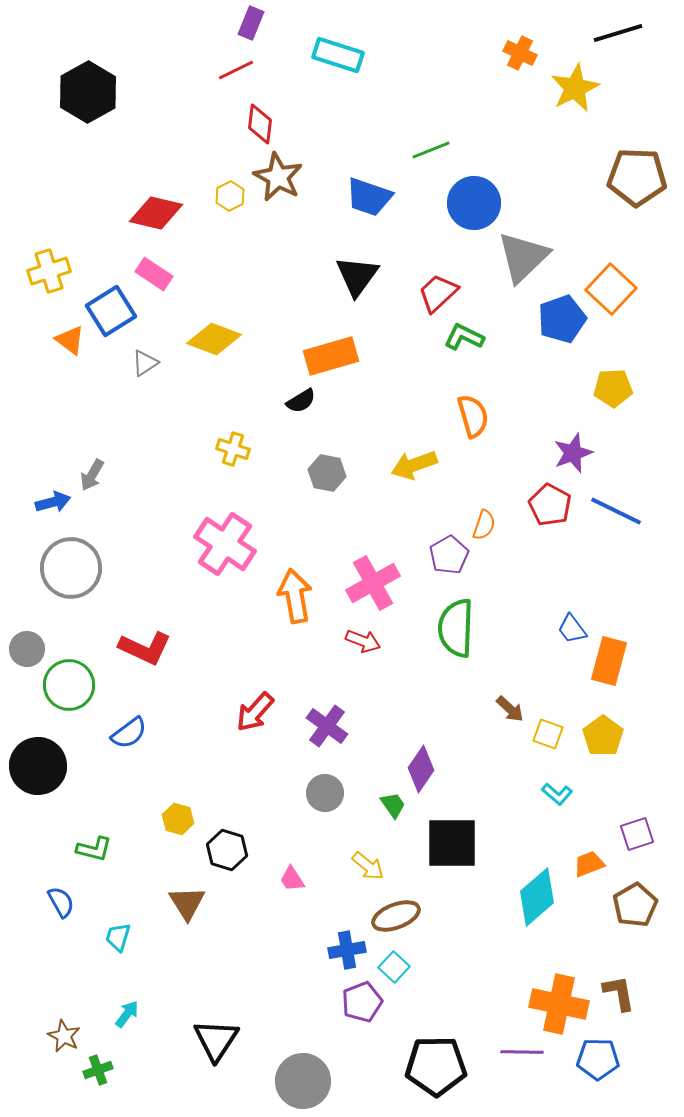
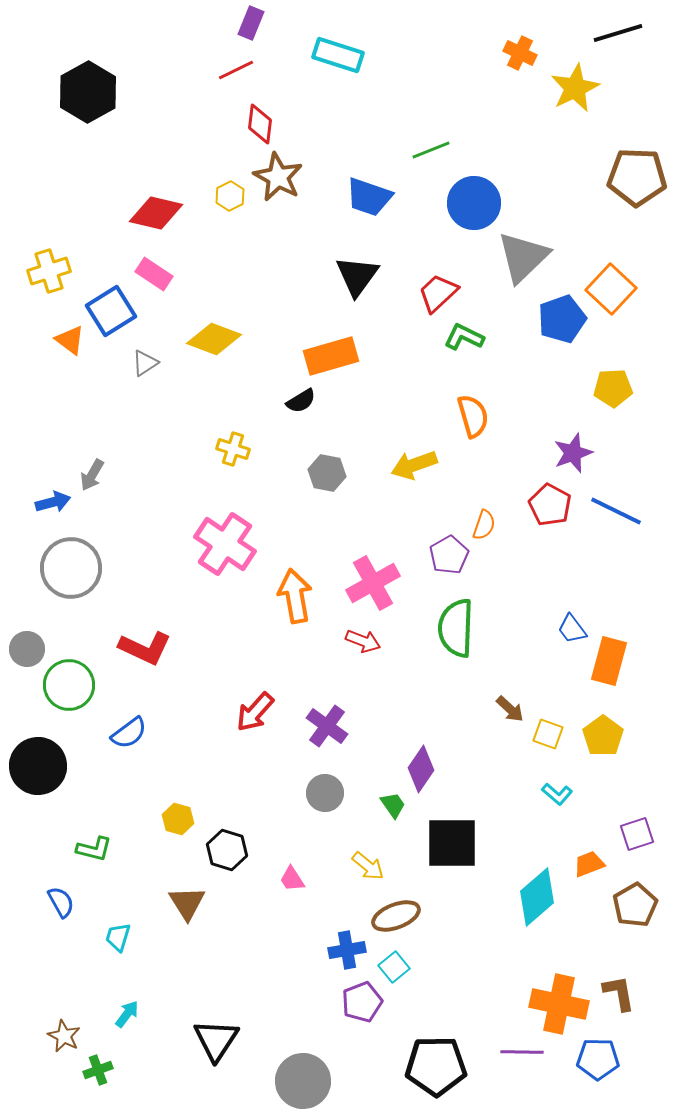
cyan square at (394, 967): rotated 8 degrees clockwise
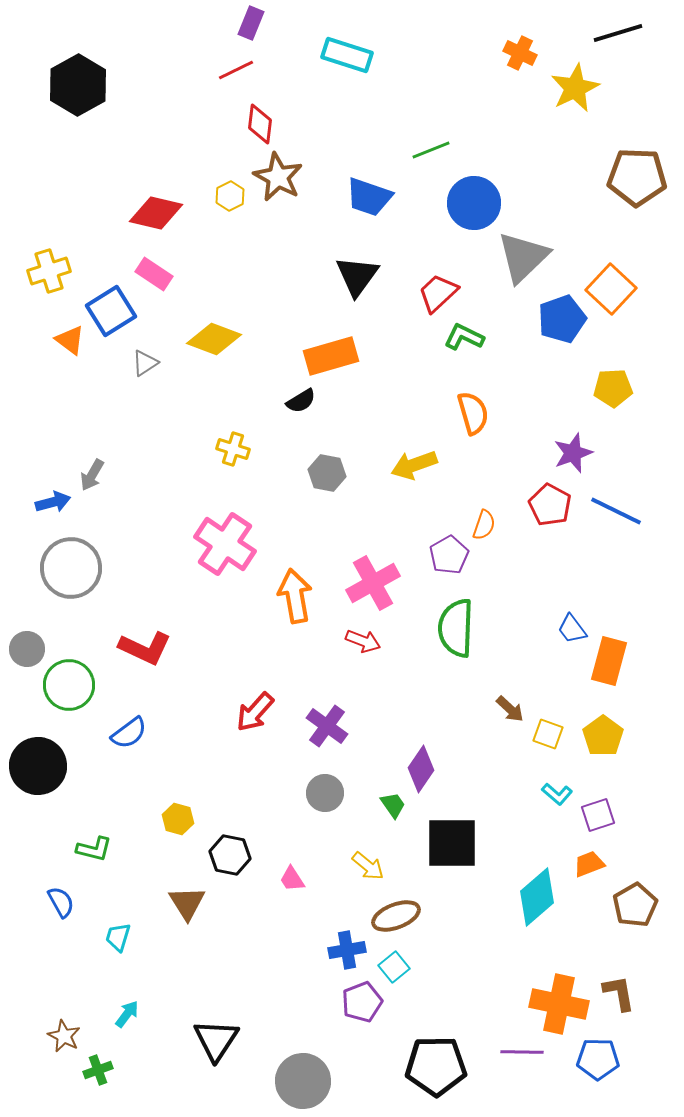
cyan rectangle at (338, 55): moved 9 px right
black hexagon at (88, 92): moved 10 px left, 7 px up
orange semicircle at (473, 416): moved 3 px up
purple square at (637, 834): moved 39 px left, 19 px up
black hexagon at (227, 850): moved 3 px right, 5 px down; rotated 6 degrees counterclockwise
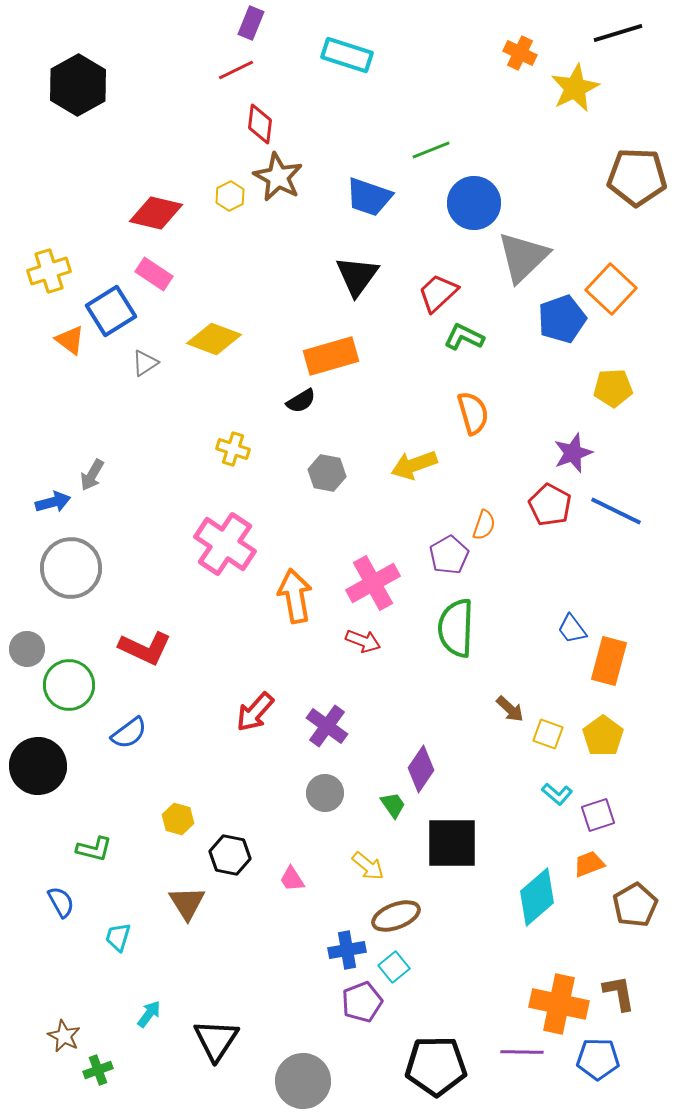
cyan arrow at (127, 1014): moved 22 px right
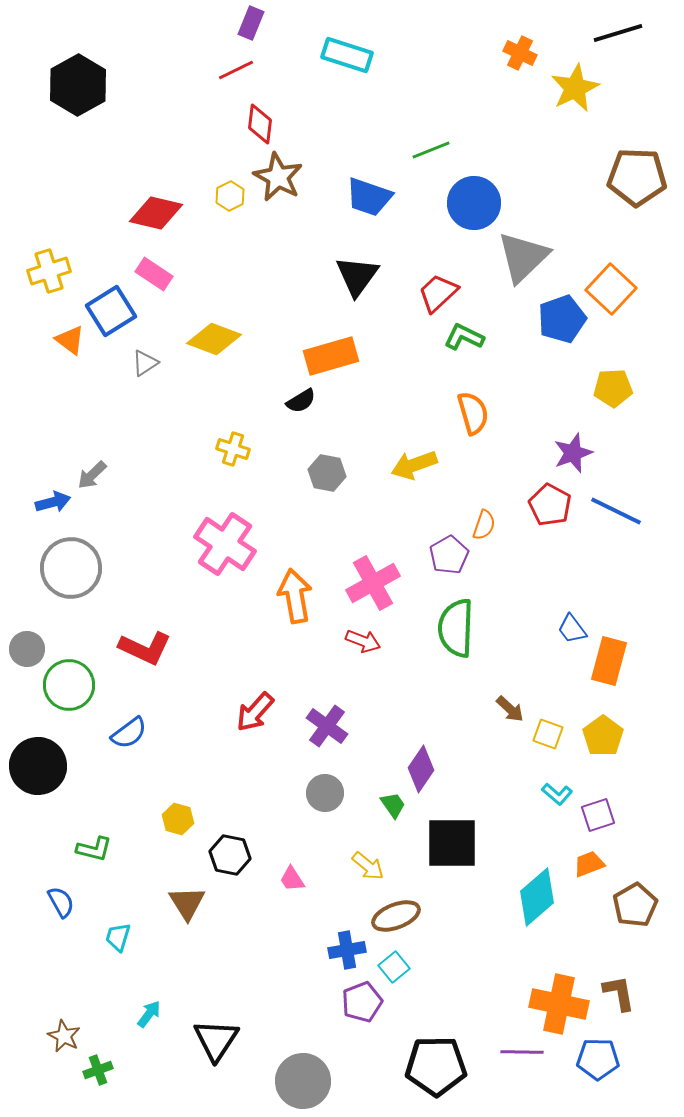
gray arrow at (92, 475): rotated 16 degrees clockwise
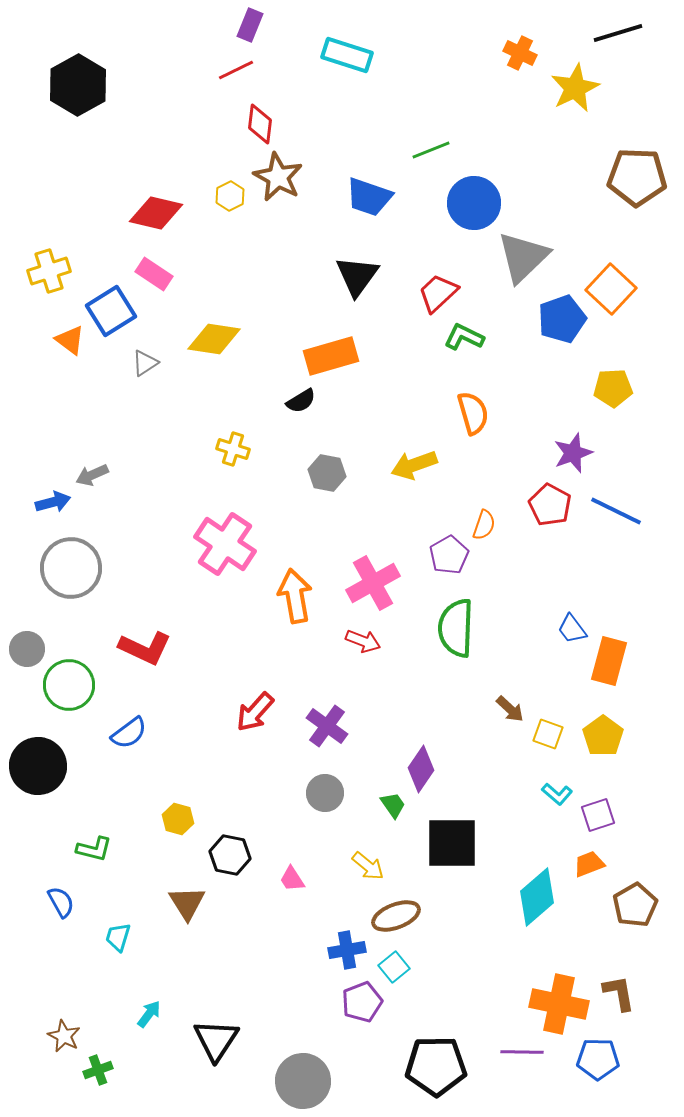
purple rectangle at (251, 23): moved 1 px left, 2 px down
yellow diamond at (214, 339): rotated 12 degrees counterclockwise
gray arrow at (92, 475): rotated 20 degrees clockwise
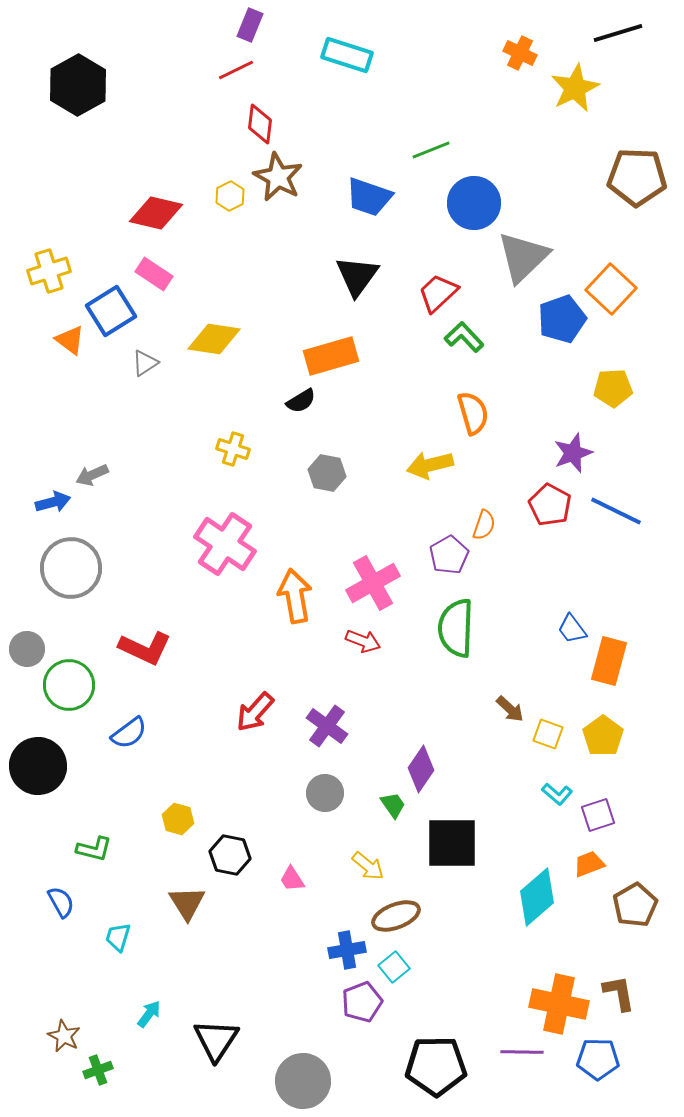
green L-shape at (464, 337): rotated 21 degrees clockwise
yellow arrow at (414, 465): moved 16 px right; rotated 6 degrees clockwise
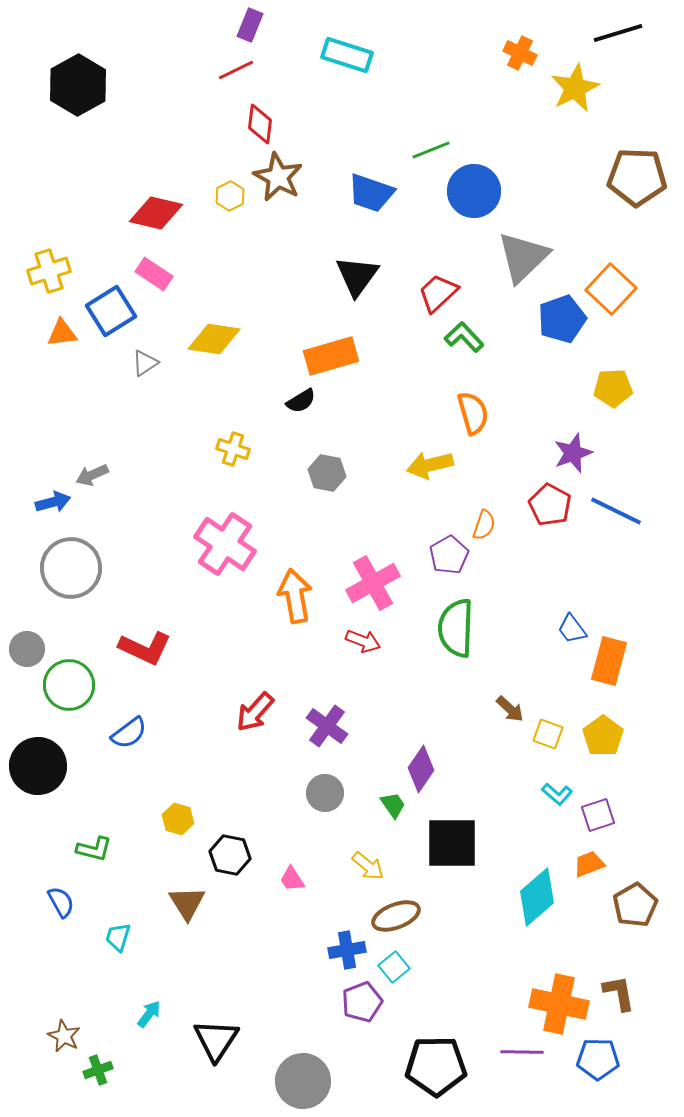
blue trapezoid at (369, 197): moved 2 px right, 4 px up
blue circle at (474, 203): moved 12 px up
orange triangle at (70, 340): moved 8 px left, 7 px up; rotated 44 degrees counterclockwise
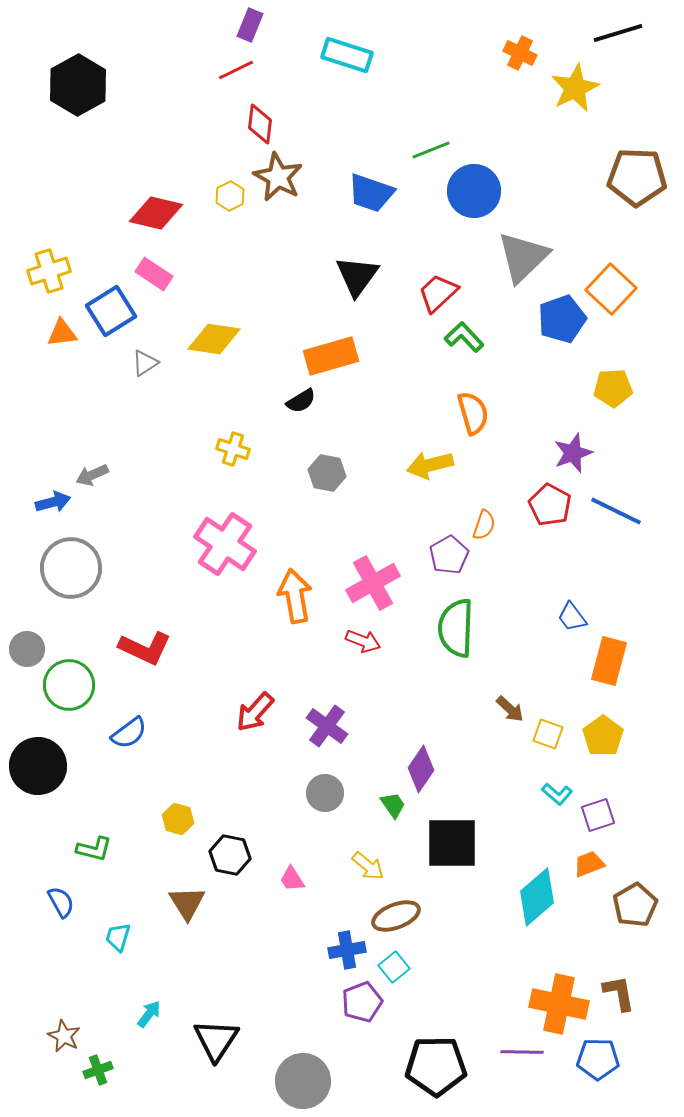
blue trapezoid at (572, 629): moved 12 px up
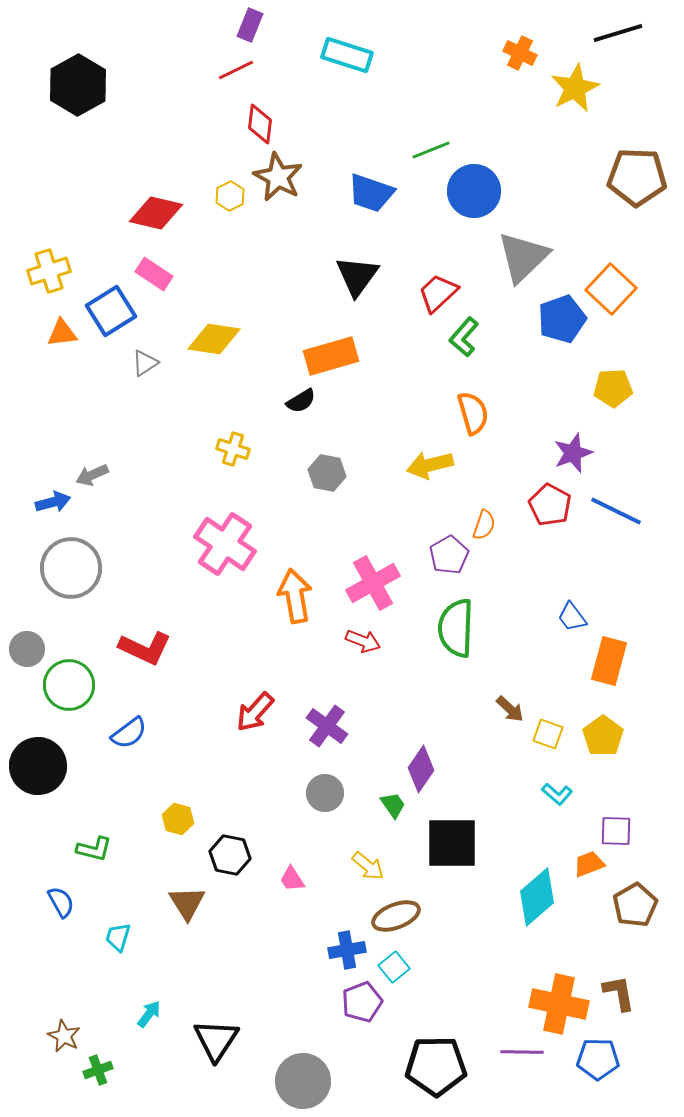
green L-shape at (464, 337): rotated 96 degrees counterclockwise
purple square at (598, 815): moved 18 px right, 16 px down; rotated 20 degrees clockwise
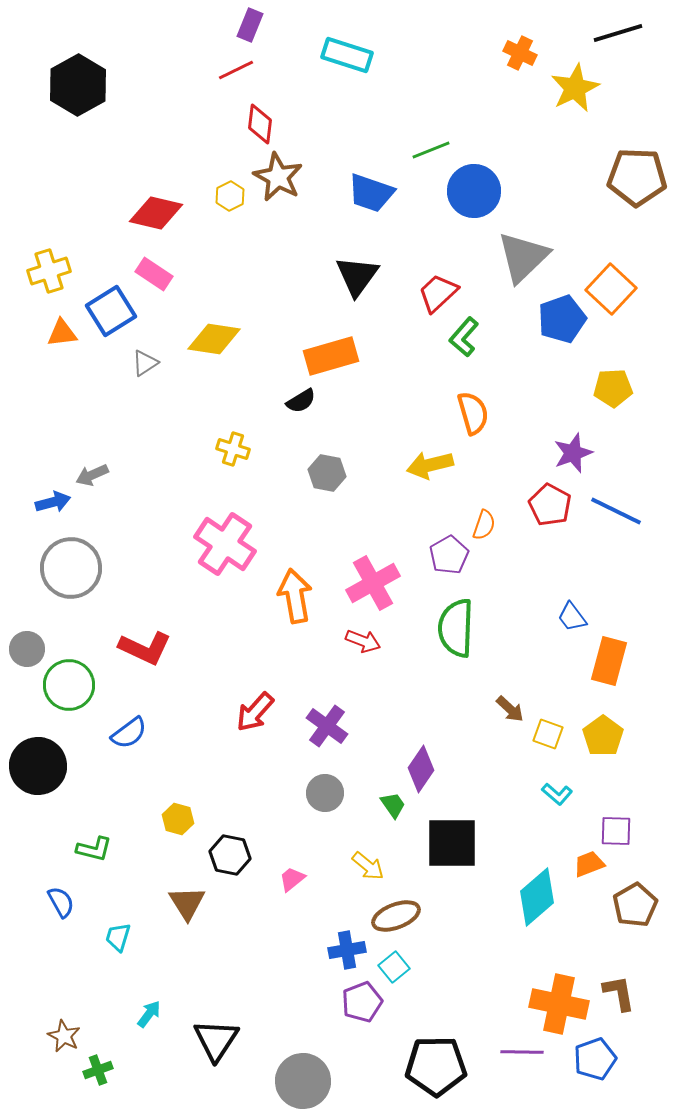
pink trapezoid at (292, 879): rotated 84 degrees clockwise
blue pentagon at (598, 1059): moved 3 px left; rotated 21 degrees counterclockwise
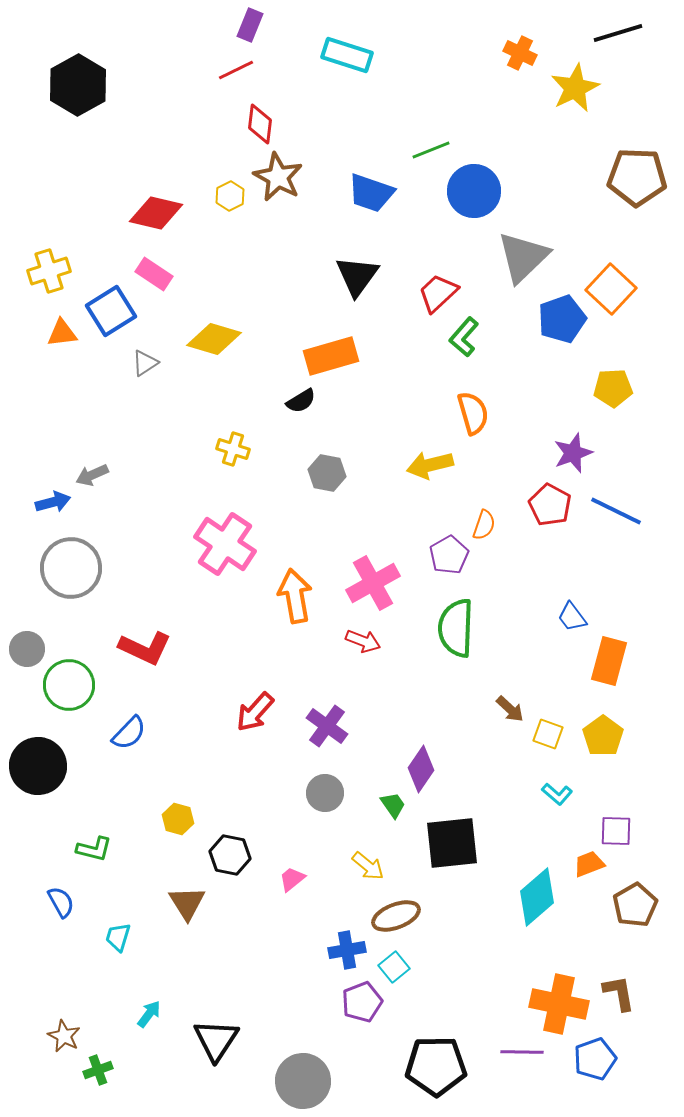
yellow diamond at (214, 339): rotated 8 degrees clockwise
blue semicircle at (129, 733): rotated 9 degrees counterclockwise
black square at (452, 843): rotated 6 degrees counterclockwise
